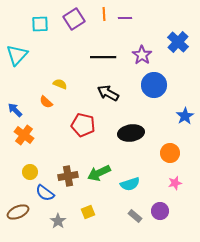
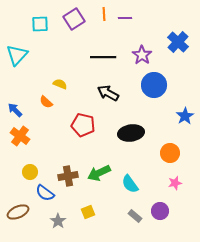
orange cross: moved 4 px left, 1 px down
cyan semicircle: rotated 72 degrees clockwise
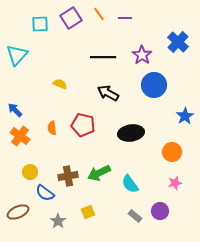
orange line: moved 5 px left; rotated 32 degrees counterclockwise
purple square: moved 3 px left, 1 px up
orange semicircle: moved 6 px right, 26 px down; rotated 40 degrees clockwise
orange circle: moved 2 px right, 1 px up
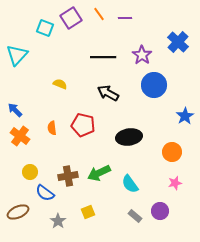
cyan square: moved 5 px right, 4 px down; rotated 24 degrees clockwise
black ellipse: moved 2 px left, 4 px down
